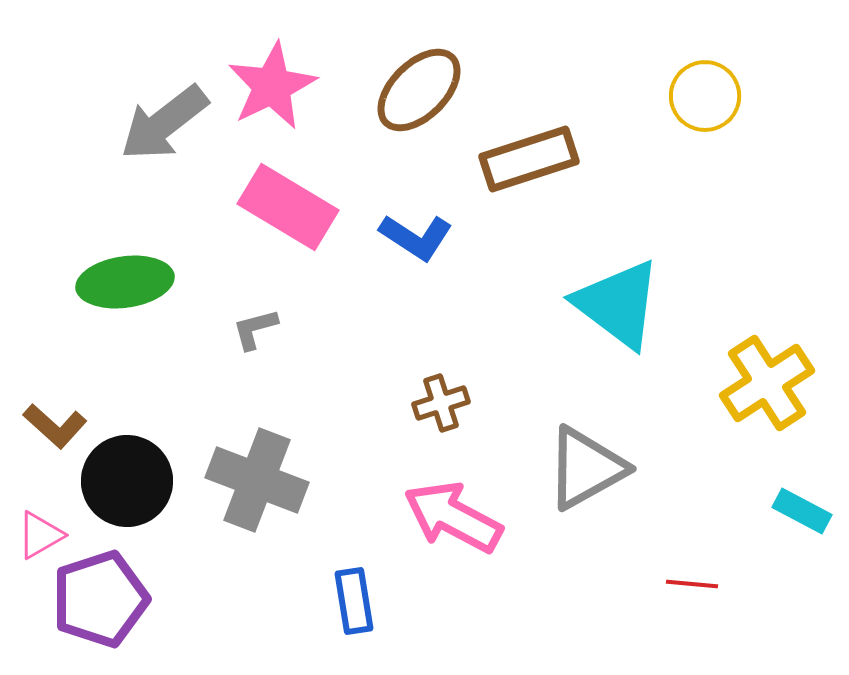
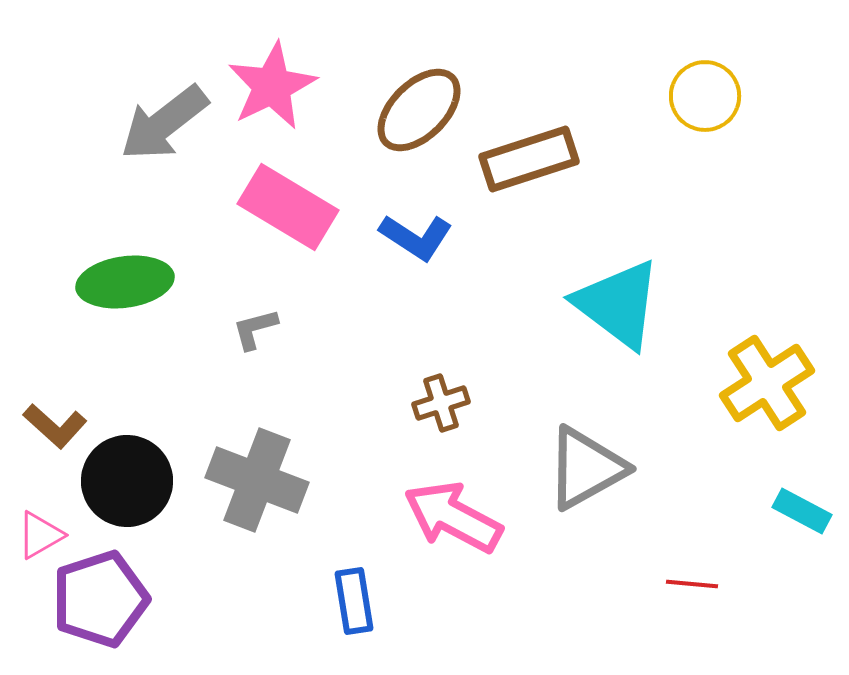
brown ellipse: moved 20 px down
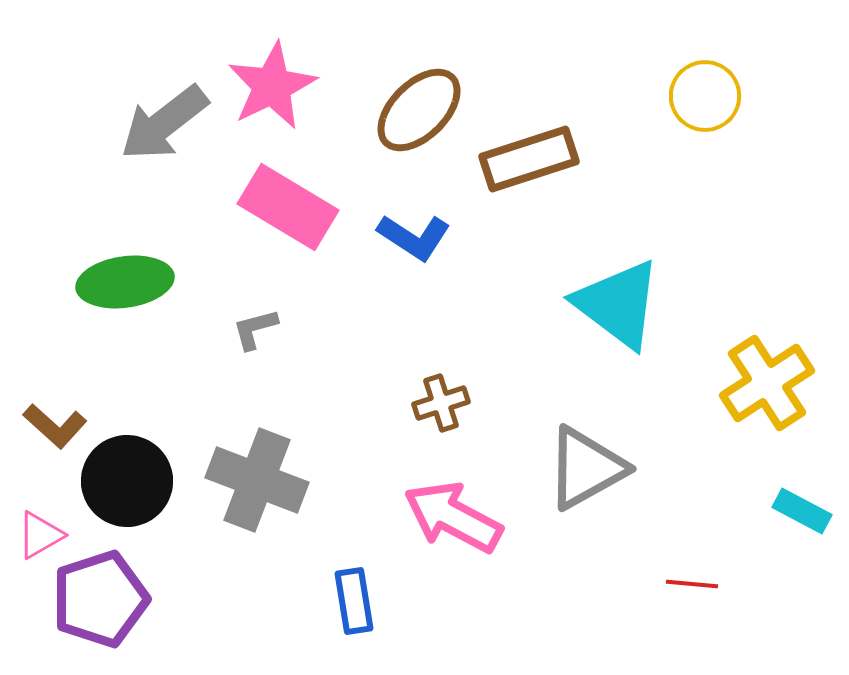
blue L-shape: moved 2 px left
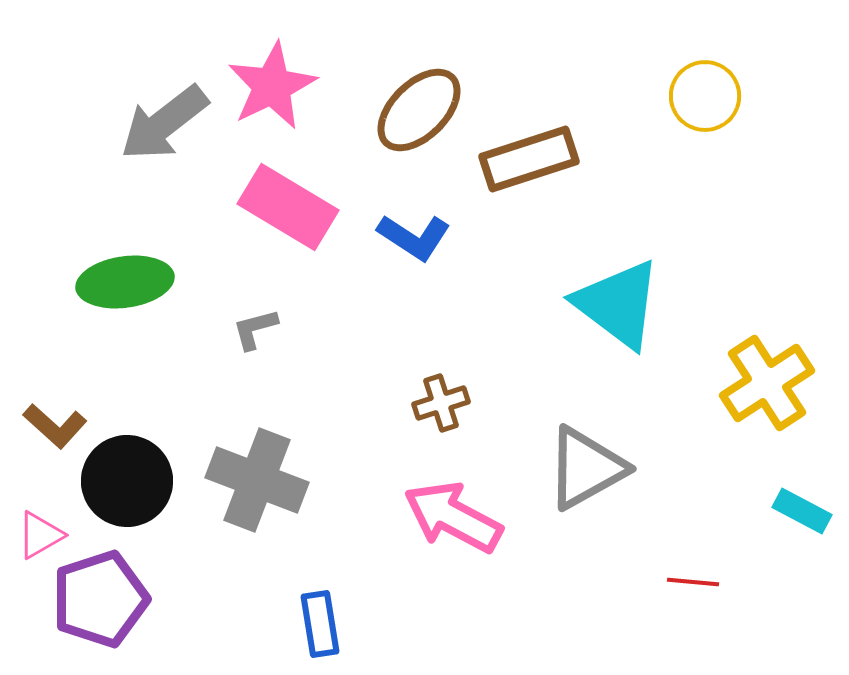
red line: moved 1 px right, 2 px up
blue rectangle: moved 34 px left, 23 px down
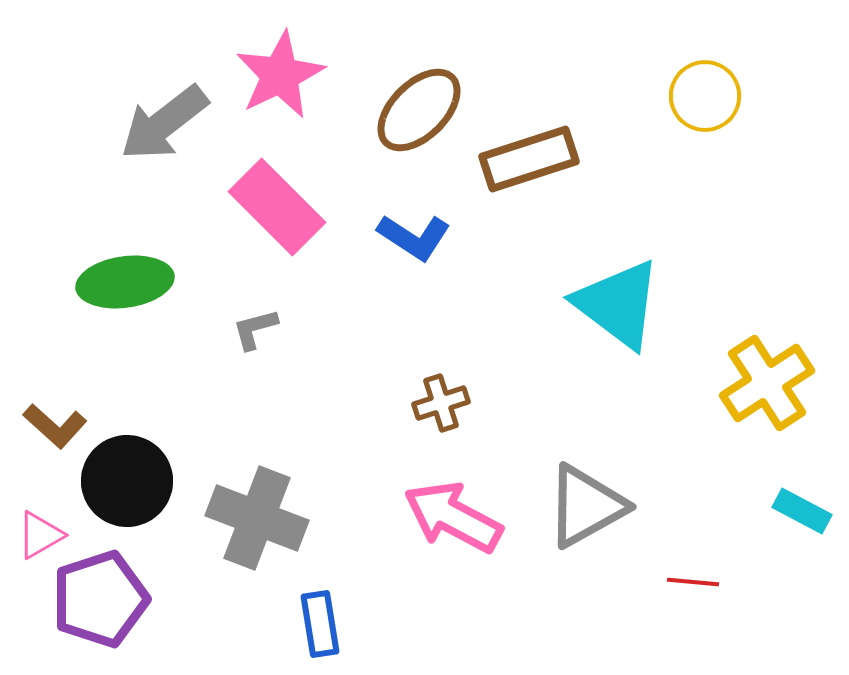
pink star: moved 8 px right, 11 px up
pink rectangle: moved 11 px left; rotated 14 degrees clockwise
gray triangle: moved 38 px down
gray cross: moved 38 px down
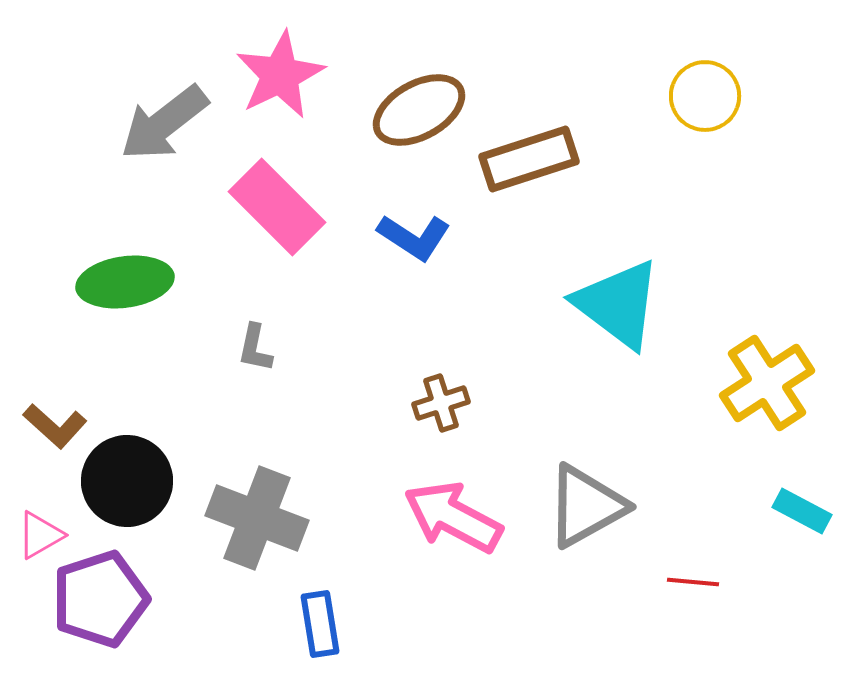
brown ellipse: rotated 16 degrees clockwise
gray L-shape: moved 19 px down; rotated 63 degrees counterclockwise
